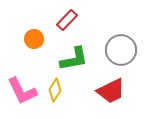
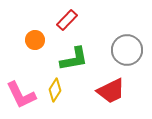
orange circle: moved 1 px right, 1 px down
gray circle: moved 6 px right
pink L-shape: moved 1 px left, 4 px down
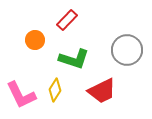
green L-shape: rotated 28 degrees clockwise
red trapezoid: moved 9 px left
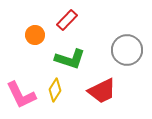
orange circle: moved 5 px up
green L-shape: moved 4 px left
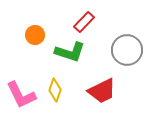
red rectangle: moved 17 px right, 2 px down
green L-shape: moved 7 px up
yellow diamond: rotated 15 degrees counterclockwise
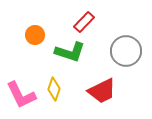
gray circle: moved 1 px left, 1 px down
yellow diamond: moved 1 px left, 1 px up
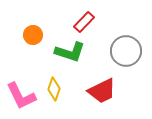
orange circle: moved 2 px left
pink L-shape: moved 1 px down
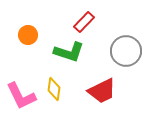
orange circle: moved 5 px left
green L-shape: moved 1 px left
yellow diamond: rotated 10 degrees counterclockwise
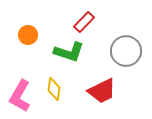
pink L-shape: moved 1 px left; rotated 56 degrees clockwise
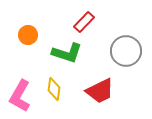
green L-shape: moved 2 px left, 1 px down
red trapezoid: moved 2 px left
